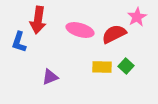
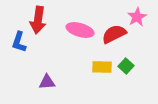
purple triangle: moved 3 px left, 5 px down; rotated 18 degrees clockwise
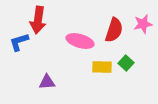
pink star: moved 6 px right, 7 px down; rotated 18 degrees clockwise
pink ellipse: moved 11 px down
red semicircle: moved 4 px up; rotated 135 degrees clockwise
blue L-shape: rotated 55 degrees clockwise
green square: moved 3 px up
